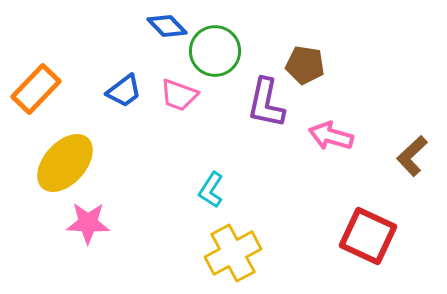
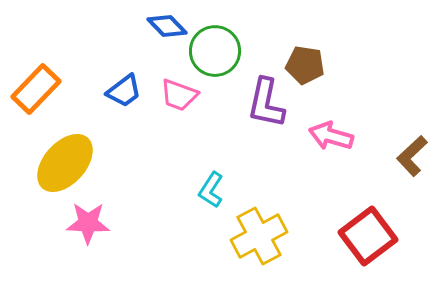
red square: rotated 28 degrees clockwise
yellow cross: moved 26 px right, 17 px up
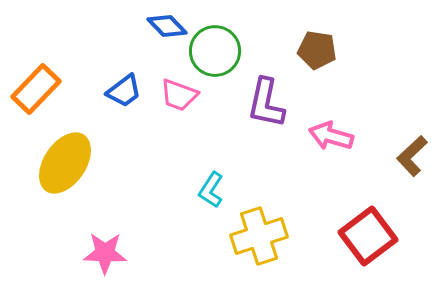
brown pentagon: moved 12 px right, 15 px up
yellow ellipse: rotated 8 degrees counterclockwise
pink star: moved 17 px right, 30 px down
yellow cross: rotated 10 degrees clockwise
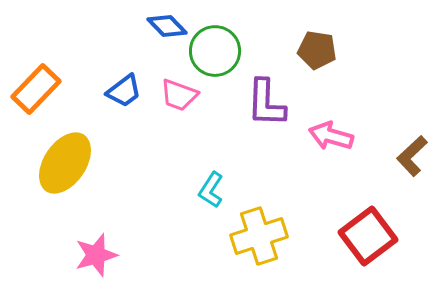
purple L-shape: rotated 10 degrees counterclockwise
pink star: moved 9 px left, 2 px down; rotated 18 degrees counterclockwise
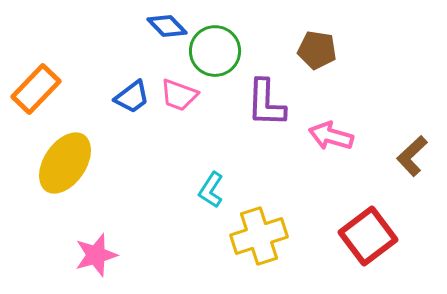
blue trapezoid: moved 8 px right, 6 px down
